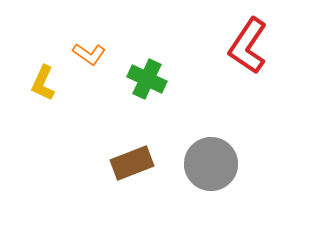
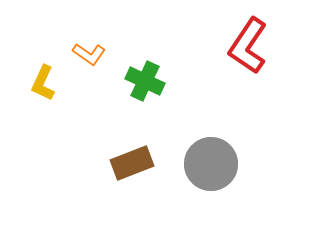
green cross: moved 2 px left, 2 px down
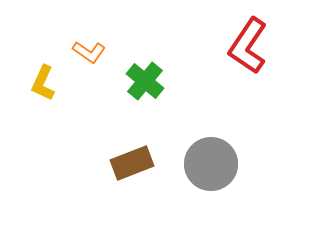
orange L-shape: moved 2 px up
green cross: rotated 15 degrees clockwise
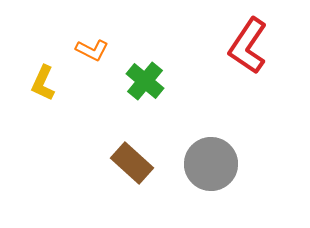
orange L-shape: moved 3 px right, 2 px up; rotated 8 degrees counterclockwise
brown rectangle: rotated 63 degrees clockwise
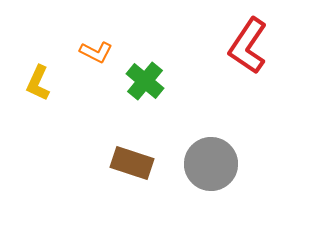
orange L-shape: moved 4 px right, 2 px down
yellow L-shape: moved 5 px left
brown rectangle: rotated 24 degrees counterclockwise
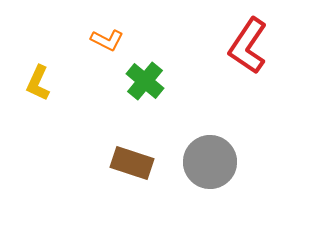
orange L-shape: moved 11 px right, 12 px up
gray circle: moved 1 px left, 2 px up
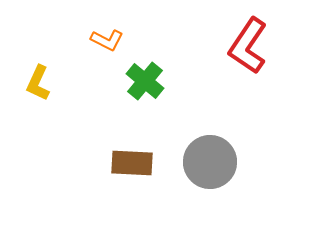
brown rectangle: rotated 15 degrees counterclockwise
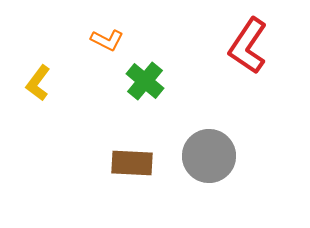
yellow L-shape: rotated 12 degrees clockwise
gray circle: moved 1 px left, 6 px up
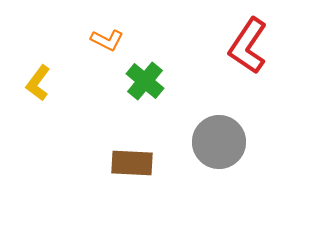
gray circle: moved 10 px right, 14 px up
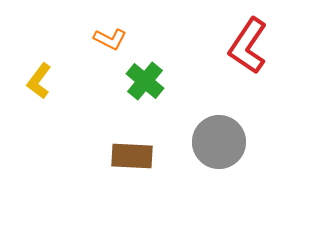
orange L-shape: moved 3 px right, 1 px up
yellow L-shape: moved 1 px right, 2 px up
brown rectangle: moved 7 px up
